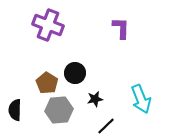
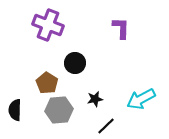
black circle: moved 10 px up
cyan arrow: rotated 84 degrees clockwise
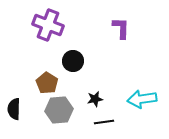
black circle: moved 2 px left, 2 px up
cyan arrow: moved 1 px right; rotated 20 degrees clockwise
black semicircle: moved 1 px left, 1 px up
black line: moved 2 px left, 4 px up; rotated 36 degrees clockwise
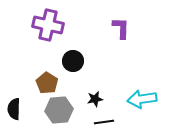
purple cross: rotated 8 degrees counterclockwise
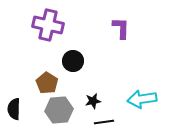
black star: moved 2 px left, 2 px down
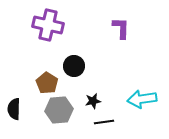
black circle: moved 1 px right, 5 px down
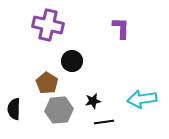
black circle: moved 2 px left, 5 px up
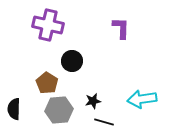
black line: rotated 24 degrees clockwise
